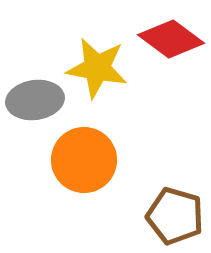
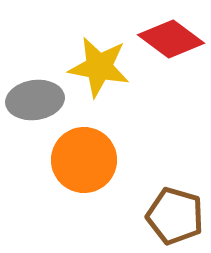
yellow star: moved 2 px right, 1 px up
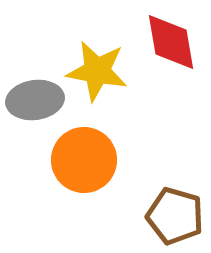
red diamond: moved 3 px down; rotated 44 degrees clockwise
yellow star: moved 2 px left, 4 px down
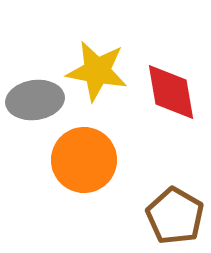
red diamond: moved 50 px down
brown pentagon: rotated 14 degrees clockwise
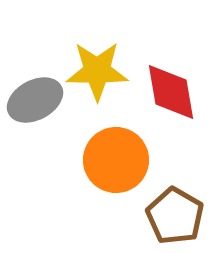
yellow star: rotated 10 degrees counterclockwise
gray ellipse: rotated 20 degrees counterclockwise
orange circle: moved 32 px right
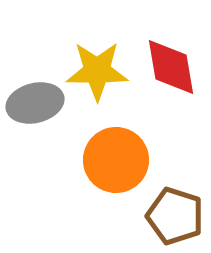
red diamond: moved 25 px up
gray ellipse: moved 3 px down; rotated 14 degrees clockwise
brown pentagon: rotated 12 degrees counterclockwise
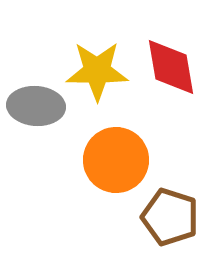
gray ellipse: moved 1 px right, 3 px down; rotated 18 degrees clockwise
brown pentagon: moved 5 px left, 1 px down
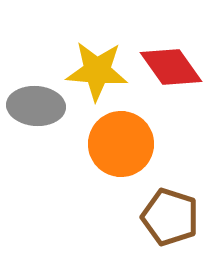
red diamond: rotated 26 degrees counterclockwise
yellow star: rotated 4 degrees clockwise
orange circle: moved 5 px right, 16 px up
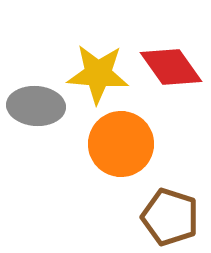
yellow star: moved 1 px right, 3 px down
